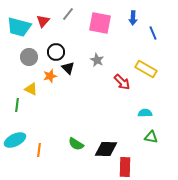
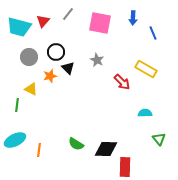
green triangle: moved 8 px right, 2 px down; rotated 40 degrees clockwise
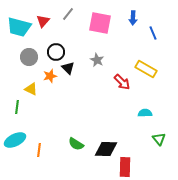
green line: moved 2 px down
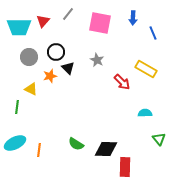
cyan trapezoid: rotated 15 degrees counterclockwise
cyan ellipse: moved 3 px down
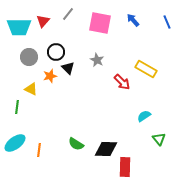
blue arrow: moved 2 px down; rotated 136 degrees clockwise
blue line: moved 14 px right, 11 px up
cyan semicircle: moved 1 px left, 3 px down; rotated 32 degrees counterclockwise
cyan ellipse: rotated 10 degrees counterclockwise
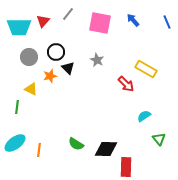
red arrow: moved 4 px right, 2 px down
red rectangle: moved 1 px right
